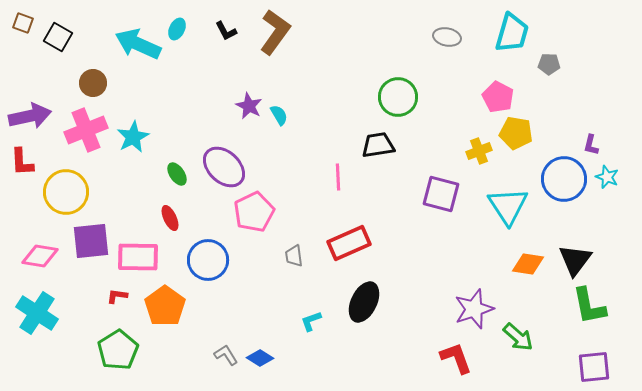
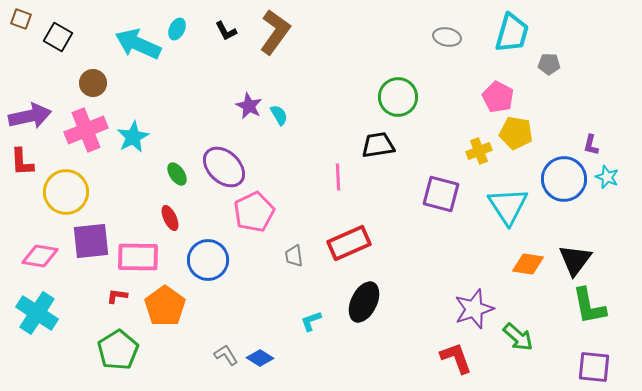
brown square at (23, 23): moved 2 px left, 4 px up
purple square at (594, 367): rotated 12 degrees clockwise
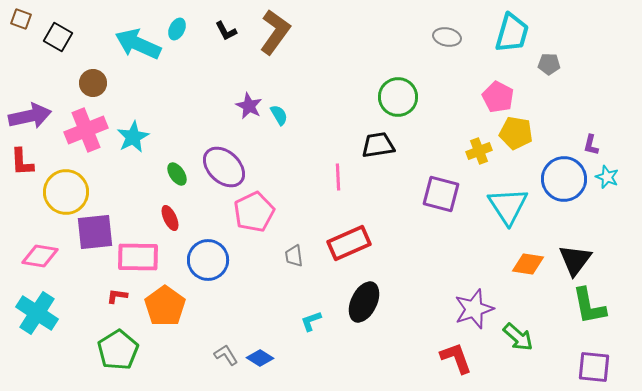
purple square at (91, 241): moved 4 px right, 9 px up
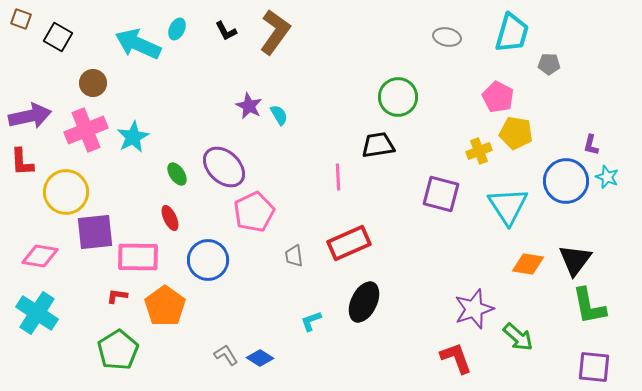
blue circle at (564, 179): moved 2 px right, 2 px down
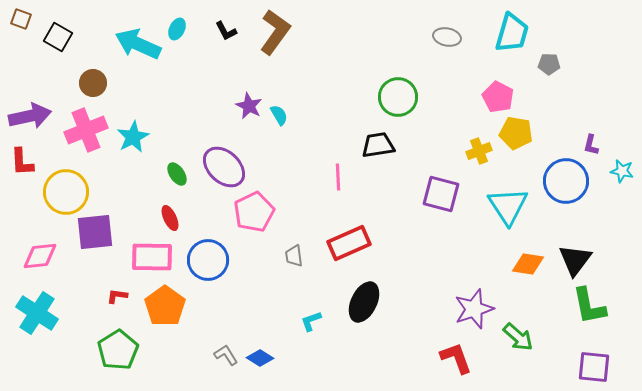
cyan star at (607, 177): moved 15 px right, 6 px up; rotated 10 degrees counterclockwise
pink diamond at (40, 256): rotated 15 degrees counterclockwise
pink rectangle at (138, 257): moved 14 px right
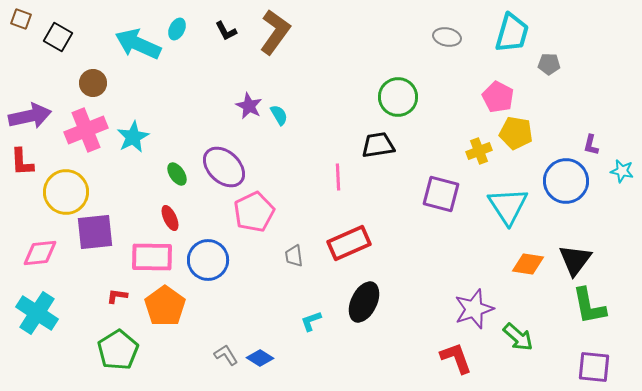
pink diamond at (40, 256): moved 3 px up
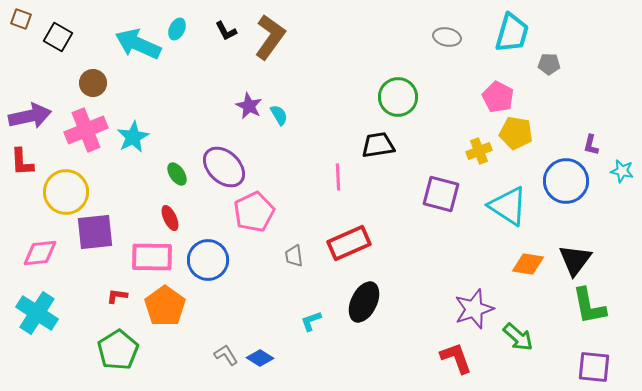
brown L-shape at (275, 32): moved 5 px left, 5 px down
cyan triangle at (508, 206): rotated 24 degrees counterclockwise
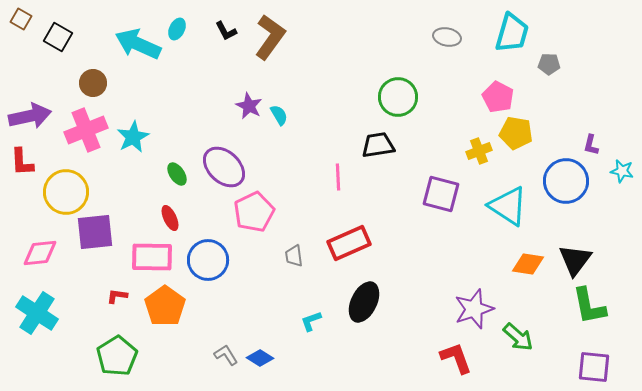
brown square at (21, 19): rotated 10 degrees clockwise
green pentagon at (118, 350): moved 1 px left, 6 px down
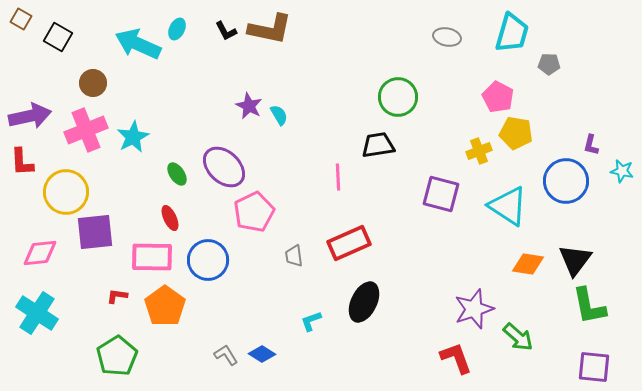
brown L-shape at (270, 37): moved 8 px up; rotated 66 degrees clockwise
blue diamond at (260, 358): moved 2 px right, 4 px up
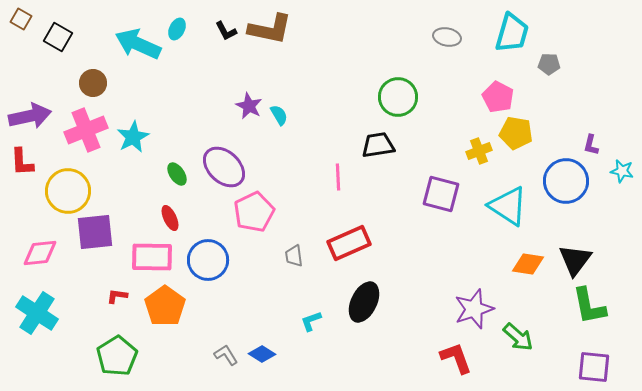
yellow circle at (66, 192): moved 2 px right, 1 px up
